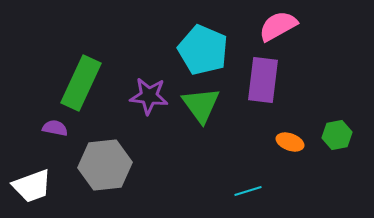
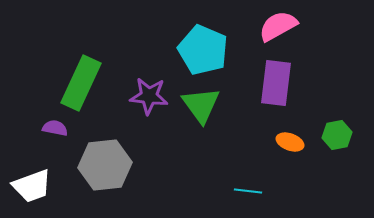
purple rectangle: moved 13 px right, 3 px down
cyan line: rotated 24 degrees clockwise
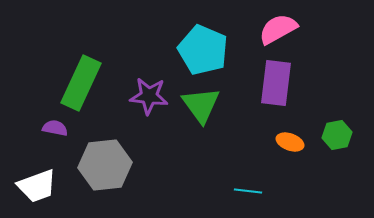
pink semicircle: moved 3 px down
white trapezoid: moved 5 px right
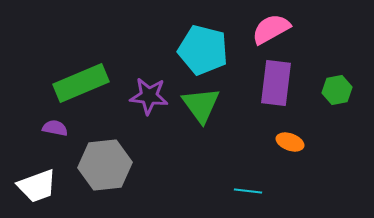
pink semicircle: moved 7 px left
cyan pentagon: rotated 9 degrees counterclockwise
green rectangle: rotated 42 degrees clockwise
green hexagon: moved 45 px up
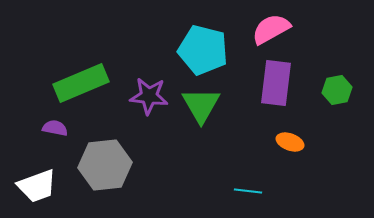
green triangle: rotated 6 degrees clockwise
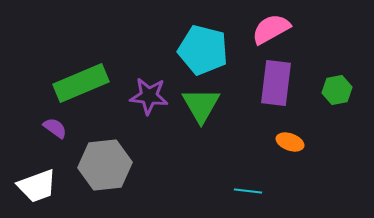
purple semicircle: rotated 25 degrees clockwise
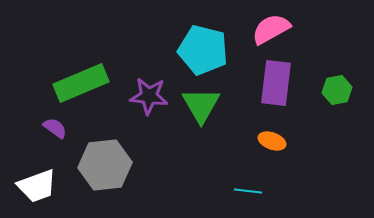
orange ellipse: moved 18 px left, 1 px up
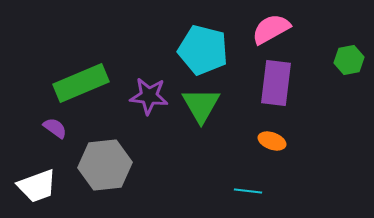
green hexagon: moved 12 px right, 30 px up
